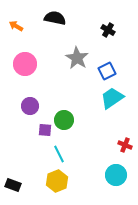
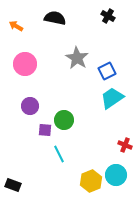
black cross: moved 14 px up
yellow hexagon: moved 34 px right
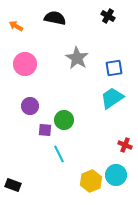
blue square: moved 7 px right, 3 px up; rotated 18 degrees clockwise
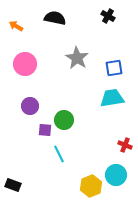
cyan trapezoid: rotated 25 degrees clockwise
yellow hexagon: moved 5 px down
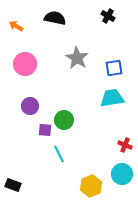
cyan circle: moved 6 px right, 1 px up
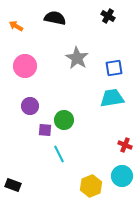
pink circle: moved 2 px down
cyan circle: moved 2 px down
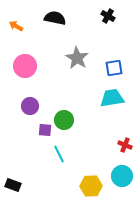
yellow hexagon: rotated 20 degrees clockwise
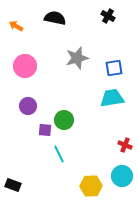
gray star: rotated 25 degrees clockwise
purple circle: moved 2 px left
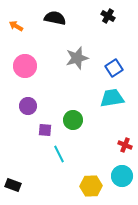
blue square: rotated 24 degrees counterclockwise
green circle: moved 9 px right
